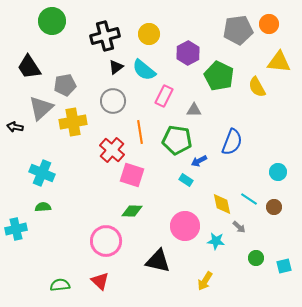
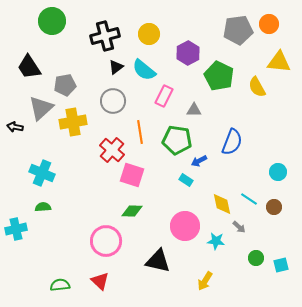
cyan square at (284, 266): moved 3 px left, 1 px up
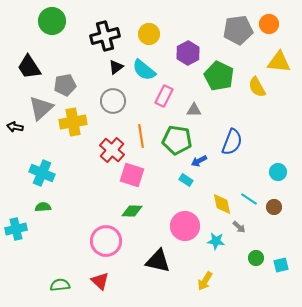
orange line at (140, 132): moved 1 px right, 4 px down
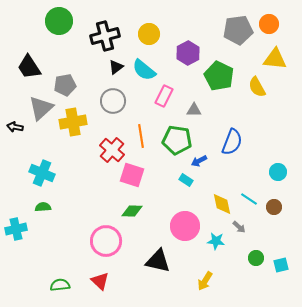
green circle at (52, 21): moved 7 px right
yellow triangle at (279, 62): moved 4 px left, 3 px up
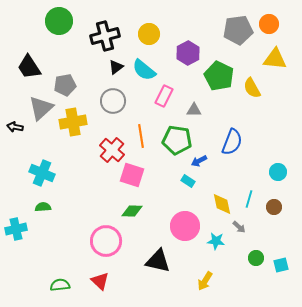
yellow semicircle at (257, 87): moved 5 px left, 1 px down
cyan rectangle at (186, 180): moved 2 px right, 1 px down
cyan line at (249, 199): rotated 72 degrees clockwise
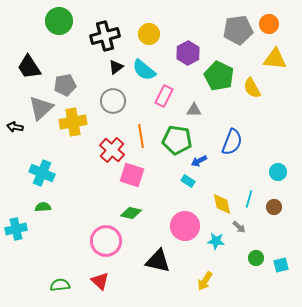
green diamond at (132, 211): moved 1 px left, 2 px down; rotated 10 degrees clockwise
